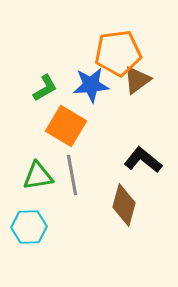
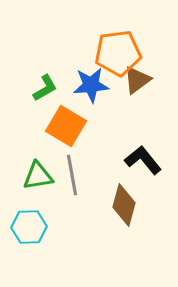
black L-shape: rotated 12 degrees clockwise
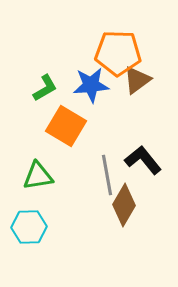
orange pentagon: rotated 9 degrees clockwise
gray line: moved 35 px right
brown diamond: rotated 15 degrees clockwise
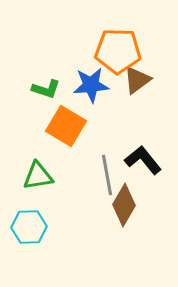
orange pentagon: moved 2 px up
green L-shape: moved 1 px right, 1 px down; rotated 48 degrees clockwise
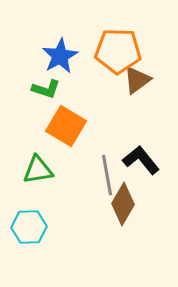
blue star: moved 31 px left, 29 px up; rotated 24 degrees counterclockwise
black L-shape: moved 2 px left
green triangle: moved 6 px up
brown diamond: moved 1 px left, 1 px up
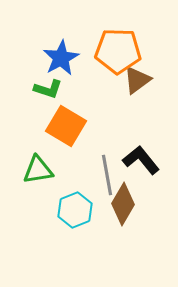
blue star: moved 1 px right, 2 px down
green L-shape: moved 2 px right
cyan hexagon: moved 46 px right, 17 px up; rotated 20 degrees counterclockwise
